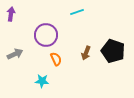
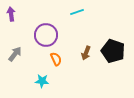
purple arrow: rotated 16 degrees counterclockwise
gray arrow: rotated 28 degrees counterclockwise
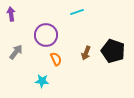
gray arrow: moved 1 px right, 2 px up
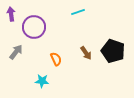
cyan line: moved 1 px right
purple circle: moved 12 px left, 8 px up
brown arrow: rotated 56 degrees counterclockwise
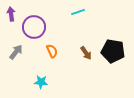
black pentagon: rotated 10 degrees counterclockwise
orange semicircle: moved 4 px left, 8 px up
cyan star: moved 1 px left, 1 px down
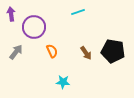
cyan star: moved 22 px right
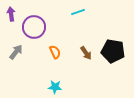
orange semicircle: moved 3 px right, 1 px down
cyan star: moved 8 px left, 5 px down
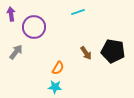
orange semicircle: moved 3 px right, 16 px down; rotated 56 degrees clockwise
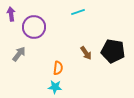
gray arrow: moved 3 px right, 2 px down
orange semicircle: rotated 24 degrees counterclockwise
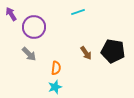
purple arrow: rotated 24 degrees counterclockwise
gray arrow: moved 10 px right; rotated 98 degrees clockwise
orange semicircle: moved 2 px left
cyan star: rotated 24 degrees counterclockwise
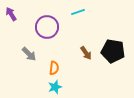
purple circle: moved 13 px right
orange semicircle: moved 2 px left
